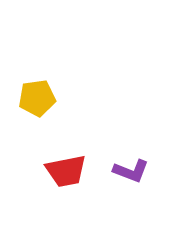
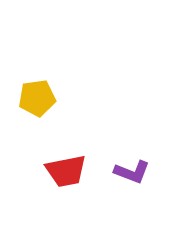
purple L-shape: moved 1 px right, 1 px down
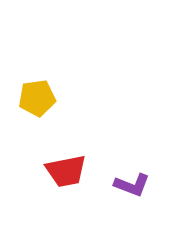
purple L-shape: moved 13 px down
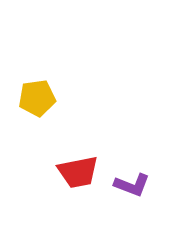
red trapezoid: moved 12 px right, 1 px down
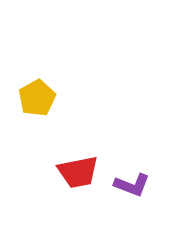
yellow pentagon: rotated 21 degrees counterclockwise
